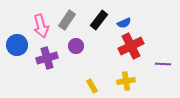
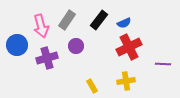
red cross: moved 2 px left, 1 px down
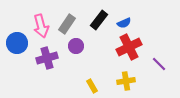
gray rectangle: moved 4 px down
blue circle: moved 2 px up
purple line: moved 4 px left; rotated 42 degrees clockwise
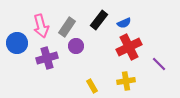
gray rectangle: moved 3 px down
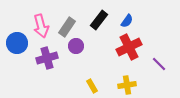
blue semicircle: moved 3 px right, 2 px up; rotated 32 degrees counterclockwise
yellow cross: moved 1 px right, 4 px down
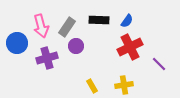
black rectangle: rotated 54 degrees clockwise
red cross: moved 1 px right
yellow cross: moved 3 px left
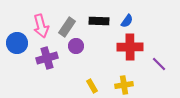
black rectangle: moved 1 px down
red cross: rotated 25 degrees clockwise
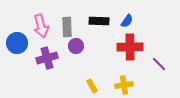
gray rectangle: rotated 36 degrees counterclockwise
